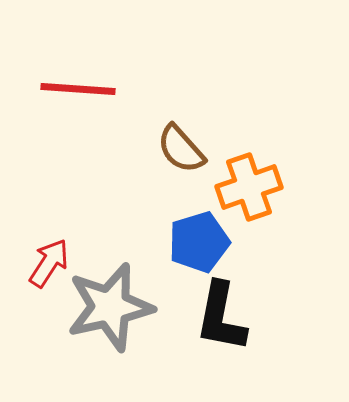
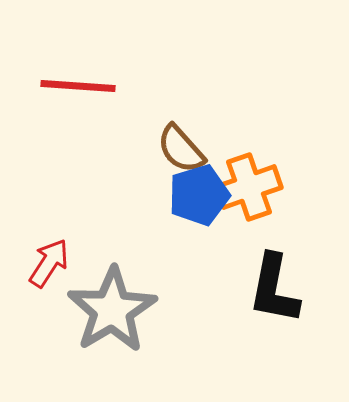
red line: moved 3 px up
blue pentagon: moved 47 px up
gray star: moved 2 px right, 3 px down; rotated 18 degrees counterclockwise
black L-shape: moved 53 px right, 28 px up
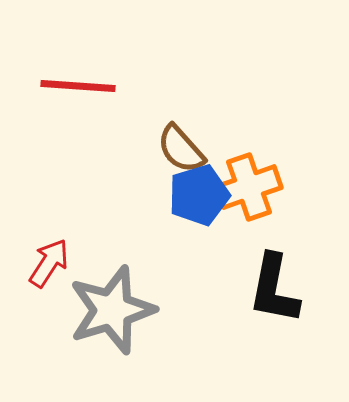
gray star: rotated 14 degrees clockwise
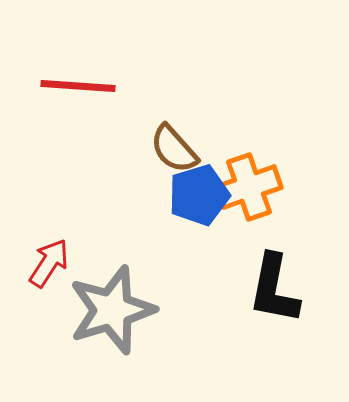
brown semicircle: moved 7 px left
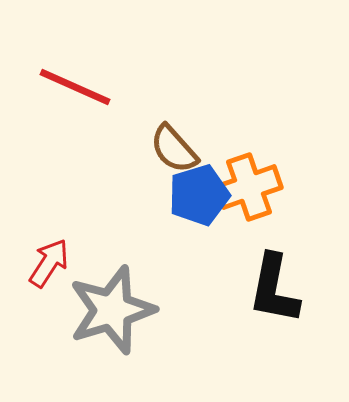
red line: moved 3 px left, 1 px down; rotated 20 degrees clockwise
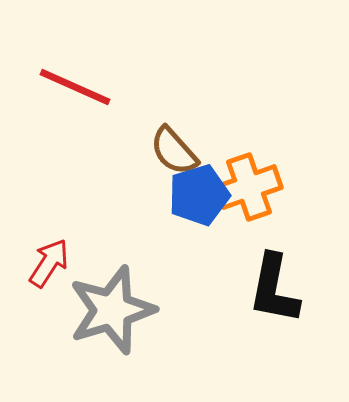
brown semicircle: moved 2 px down
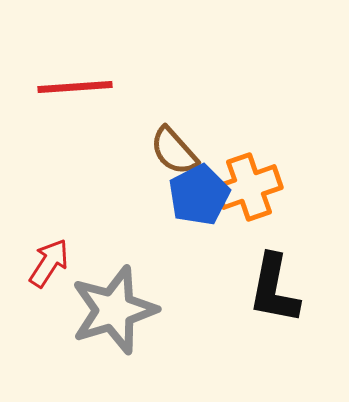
red line: rotated 28 degrees counterclockwise
blue pentagon: rotated 10 degrees counterclockwise
gray star: moved 2 px right
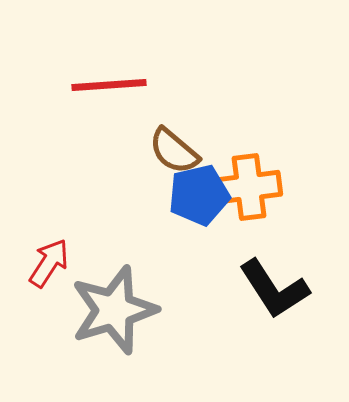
red line: moved 34 px right, 2 px up
brown semicircle: rotated 8 degrees counterclockwise
orange cross: rotated 12 degrees clockwise
blue pentagon: rotated 14 degrees clockwise
black L-shape: rotated 44 degrees counterclockwise
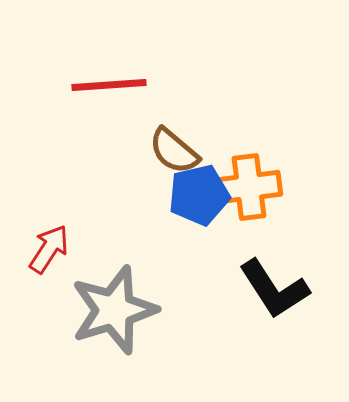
red arrow: moved 14 px up
